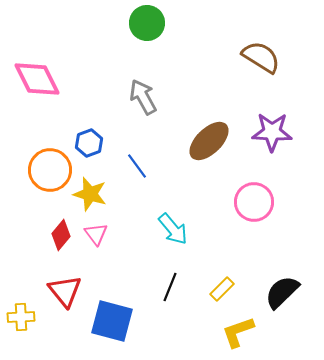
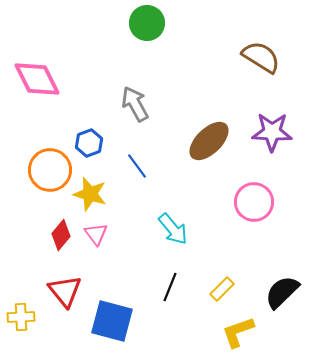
gray arrow: moved 8 px left, 7 px down
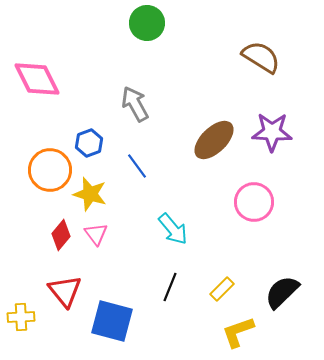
brown ellipse: moved 5 px right, 1 px up
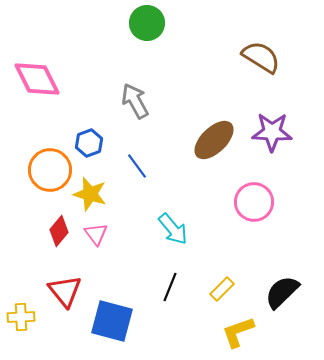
gray arrow: moved 3 px up
red diamond: moved 2 px left, 4 px up
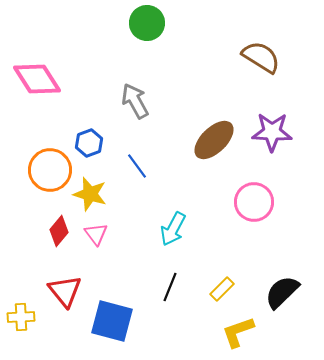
pink diamond: rotated 6 degrees counterclockwise
cyan arrow: rotated 68 degrees clockwise
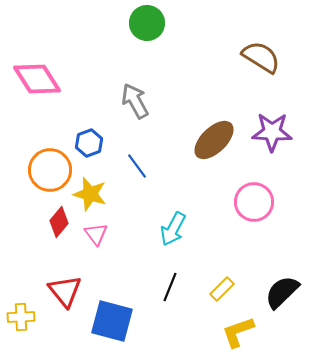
red diamond: moved 9 px up
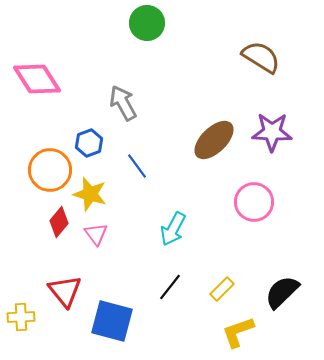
gray arrow: moved 12 px left, 2 px down
black line: rotated 16 degrees clockwise
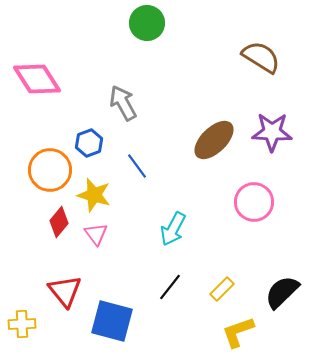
yellow star: moved 4 px right, 1 px down
yellow cross: moved 1 px right, 7 px down
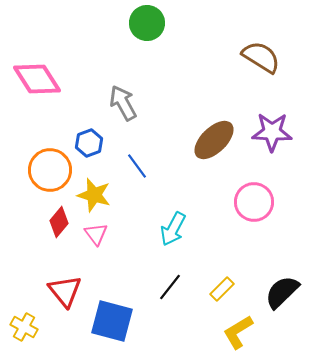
yellow cross: moved 2 px right, 3 px down; rotated 32 degrees clockwise
yellow L-shape: rotated 12 degrees counterclockwise
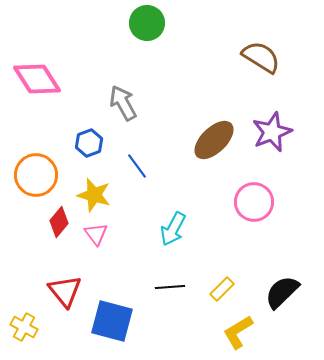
purple star: rotated 24 degrees counterclockwise
orange circle: moved 14 px left, 5 px down
black line: rotated 48 degrees clockwise
